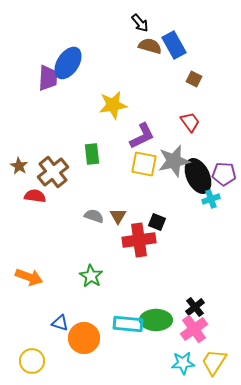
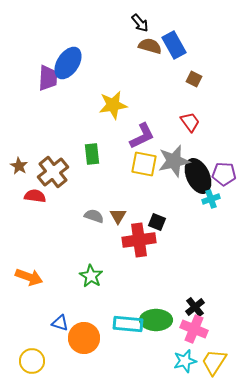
pink cross: rotated 32 degrees counterclockwise
cyan star: moved 2 px right, 2 px up; rotated 10 degrees counterclockwise
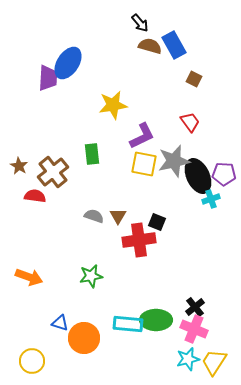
green star: rotated 30 degrees clockwise
cyan star: moved 3 px right, 2 px up
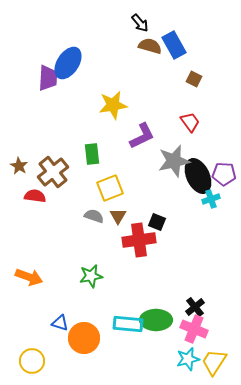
yellow square: moved 34 px left, 24 px down; rotated 32 degrees counterclockwise
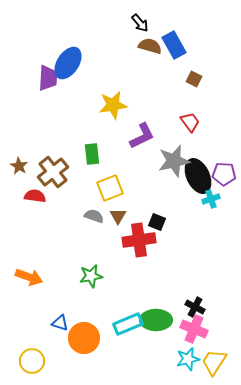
black cross: rotated 24 degrees counterclockwise
cyan rectangle: rotated 28 degrees counterclockwise
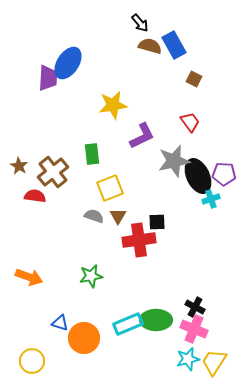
black square: rotated 24 degrees counterclockwise
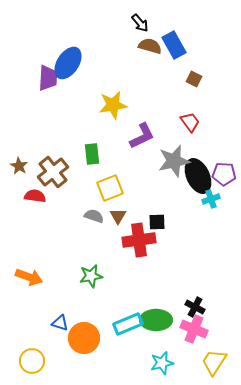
cyan star: moved 26 px left, 4 px down
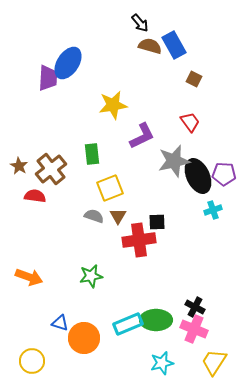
brown cross: moved 2 px left, 3 px up
cyan cross: moved 2 px right, 11 px down
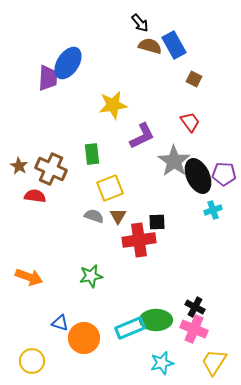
gray star: rotated 24 degrees counterclockwise
brown cross: rotated 28 degrees counterclockwise
cyan rectangle: moved 2 px right, 4 px down
